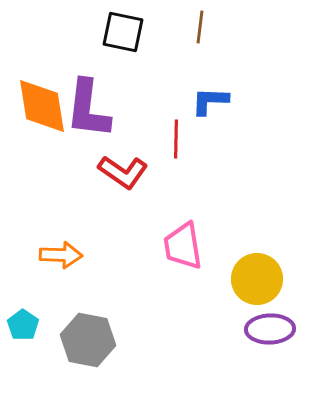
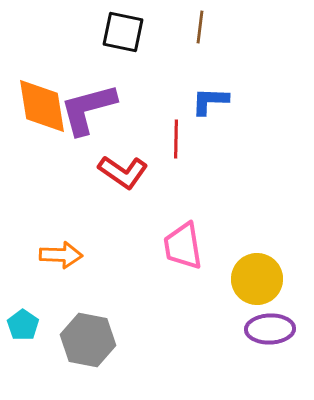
purple L-shape: rotated 68 degrees clockwise
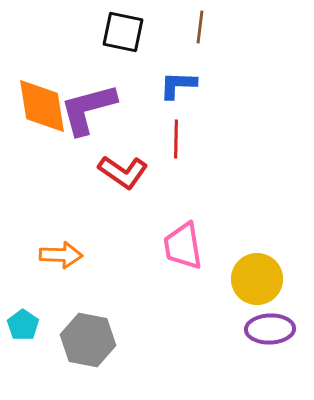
blue L-shape: moved 32 px left, 16 px up
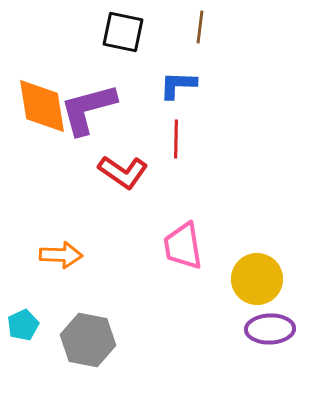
cyan pentagon: rotated 12 degrees clockwise
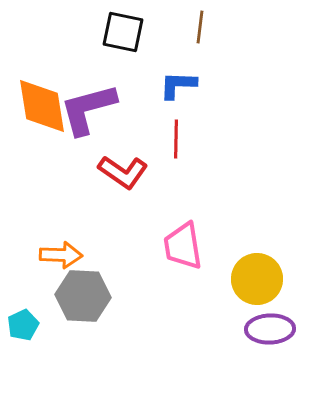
gray hexagon: moved 5 px left, 44 px up; rotated 8 degrees counterclockwise
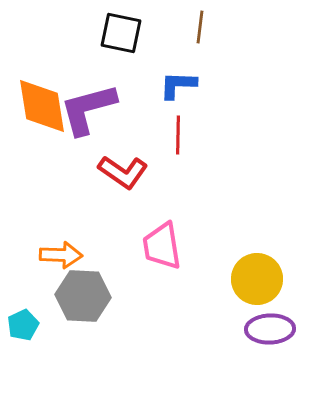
black square: moved 2 px left, 1 px down
red line: moved 2 px right, 4 px up
pink trapezoid: moved 21 px left
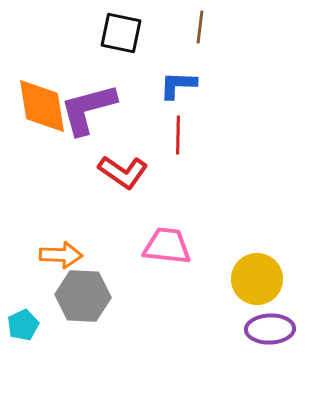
pink trapezoid: moved 5 px right; rotated 105 degrees clockwise
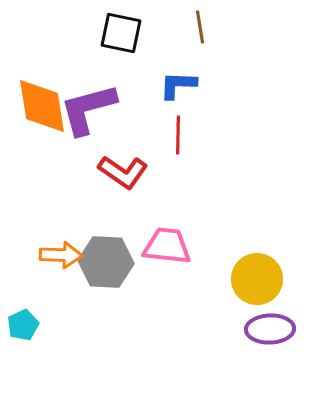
brown line: rotated 16 degrees counterclockwise
gray hexagon: moved 23 px right, 34 px up
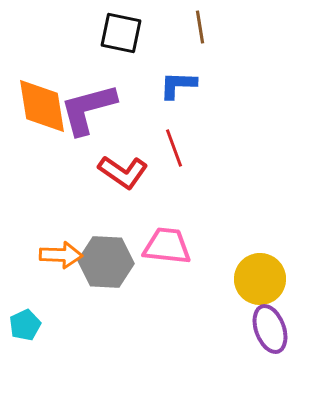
red line: moved 4 px left, 13 px down; rotated 21 degrees counterclockwise
yellow circle: moved 3 px right
cyan pentagon: moved 2 px right
purple ellipse: rotated 72 degrees clockwise
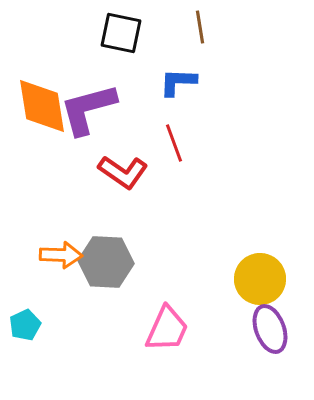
blue L-shape: moved 3 px up
red line: moved 5 px up
pink trapezoid: moved 83 px down; rotated 108 degrees clockwise
